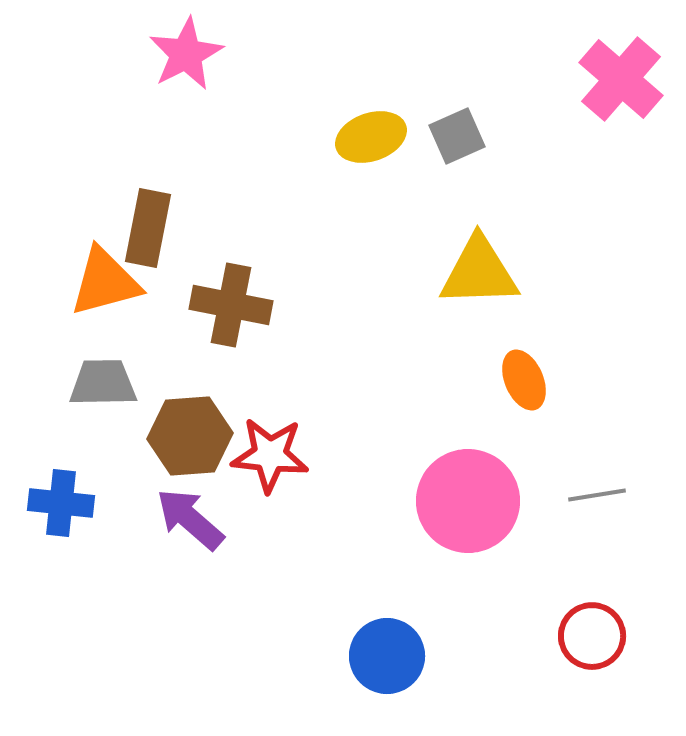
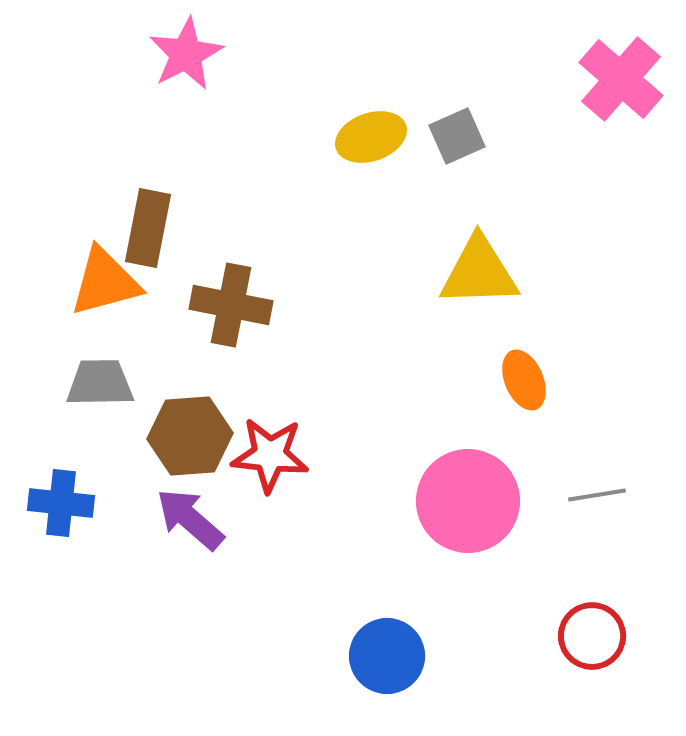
gray trapezoid: moved 3 px left
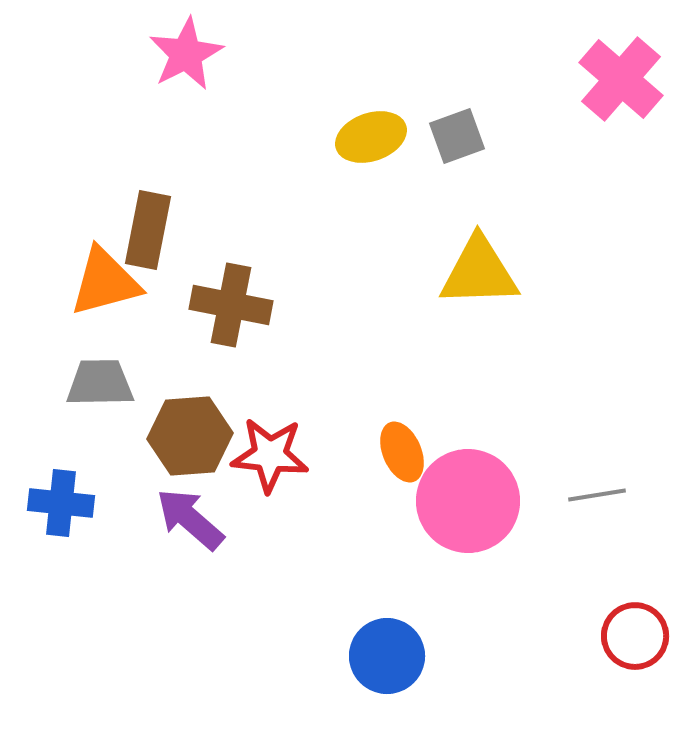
gray square: rotated 4 degrees clockwise
brown rectangle: moved 2 px down
orange ellipse: moved 122 px left, 72 px down
red circle: moved 43 px right
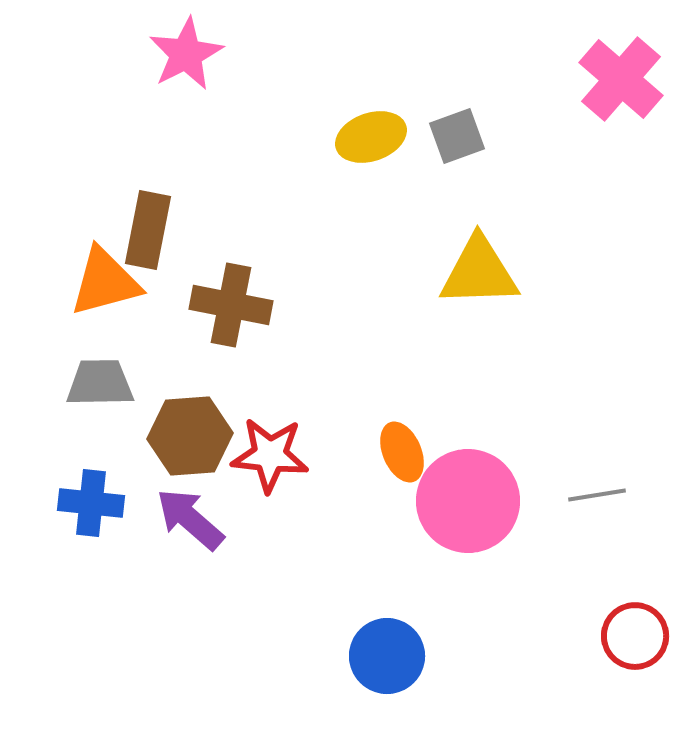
blue cross: moved 30 px right
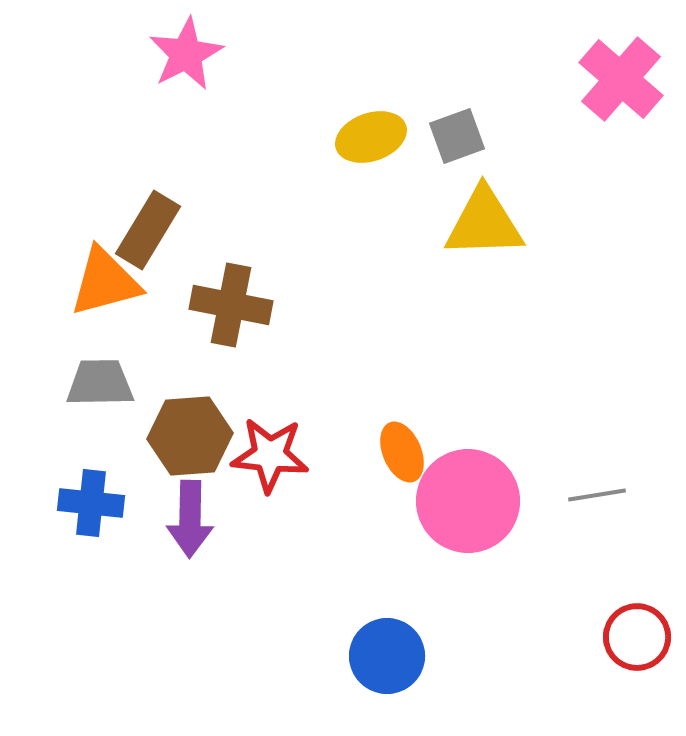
brown rectangle: rotated 20 degrees clockwise
yellow triangle: moved 5 px right, 49 px up
purple arrow: rotated 130 degrees counterclockwise
red circle: moved 2 px right, 1 px down
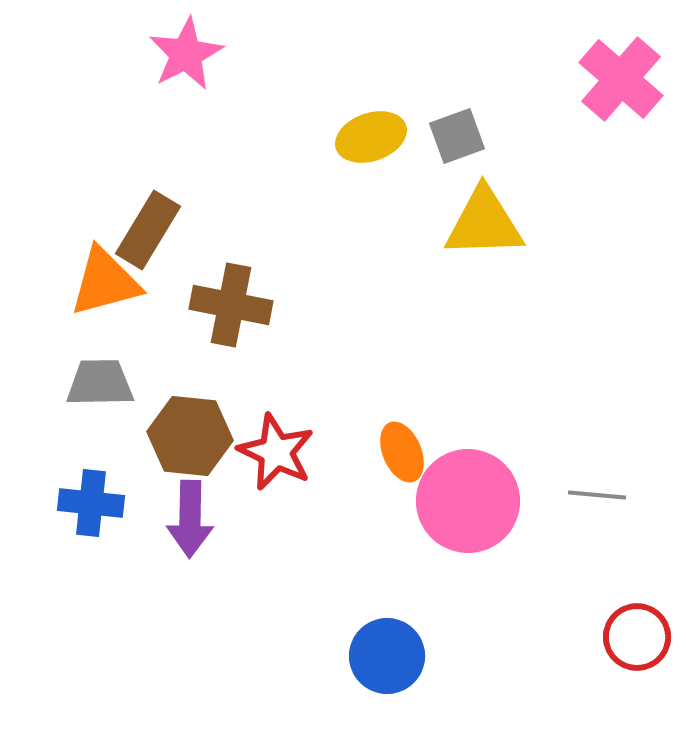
brown hexagon: rotated 10 degrees clockwise
red star: moved 6 px right, 3 px up; rotated 20 degrees clockwise
gray line: rotated 14 degrees clockwise
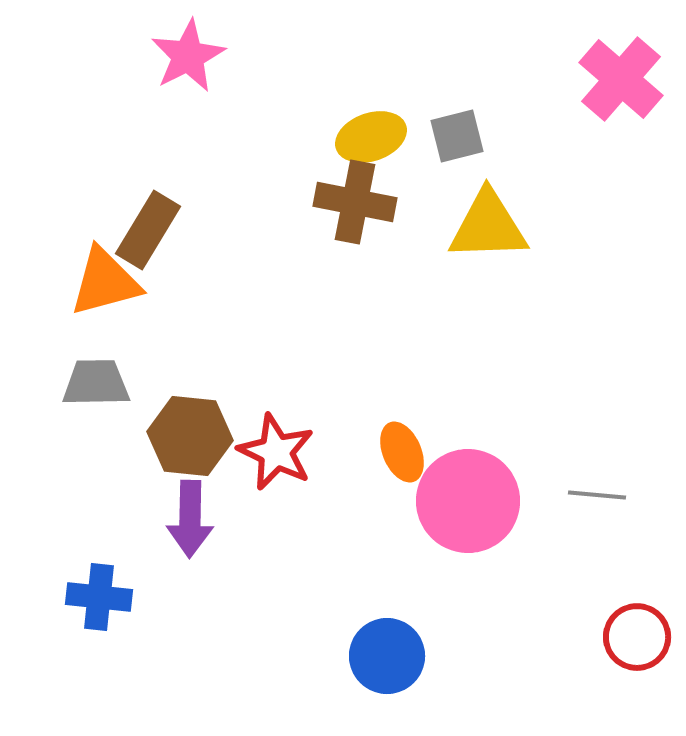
pink star: moved 2 px right, 2 px down
gray square: rotated 6 degrees clockwise
yellow triangle: moved 4 px right, 3 px down
brown cross: moved 124 px right, 103 px up
gray trapezoid: moved 4 px left
blue cross: moved 8 px right, 94 px down
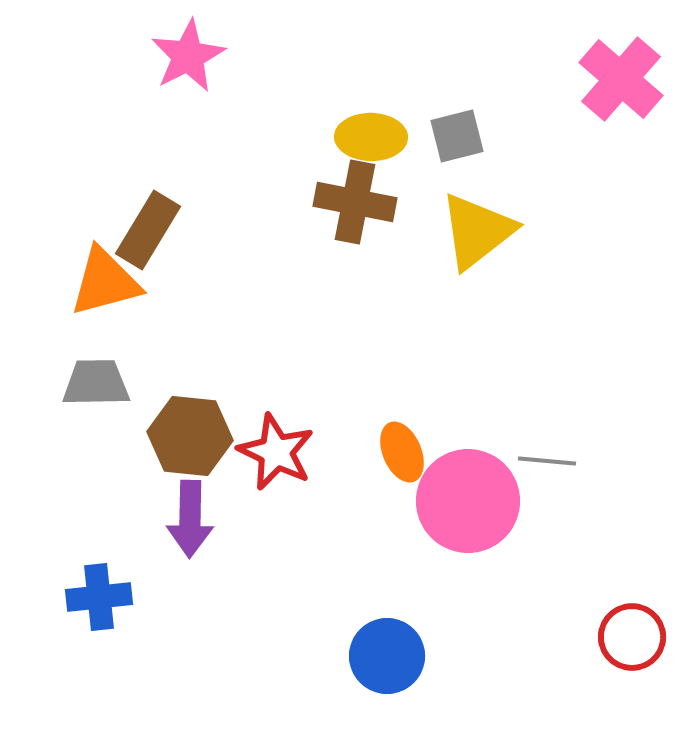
yellow ellipse: rotated 20 degrees clockwise
yellow triangle: moved 11 px left, 5 px down; rotated 36 degrees counterclockwise
gray line: moved 50 px left, 34 px up
blue cross: rotated 12 degrees counterclockwise
red circle: moved 5 px left
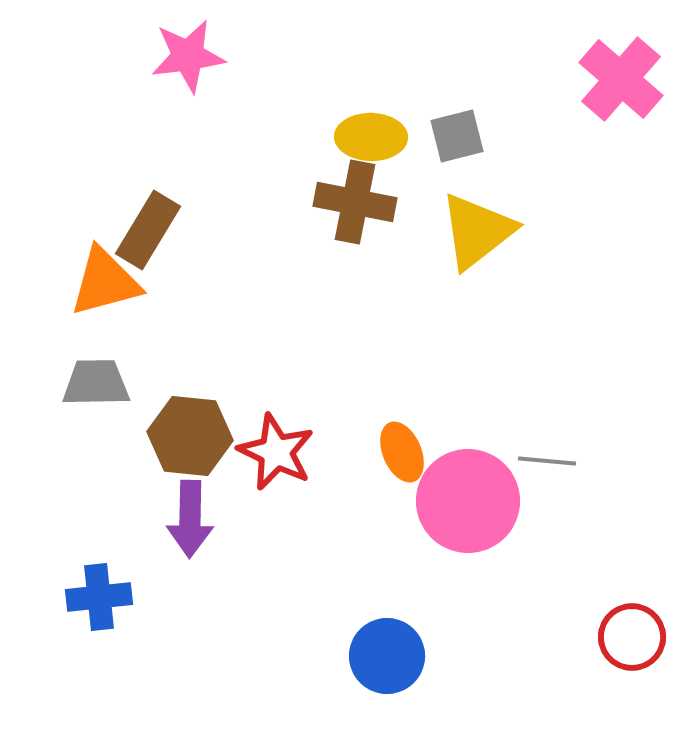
pink star: rotated 20 degrees clockwise
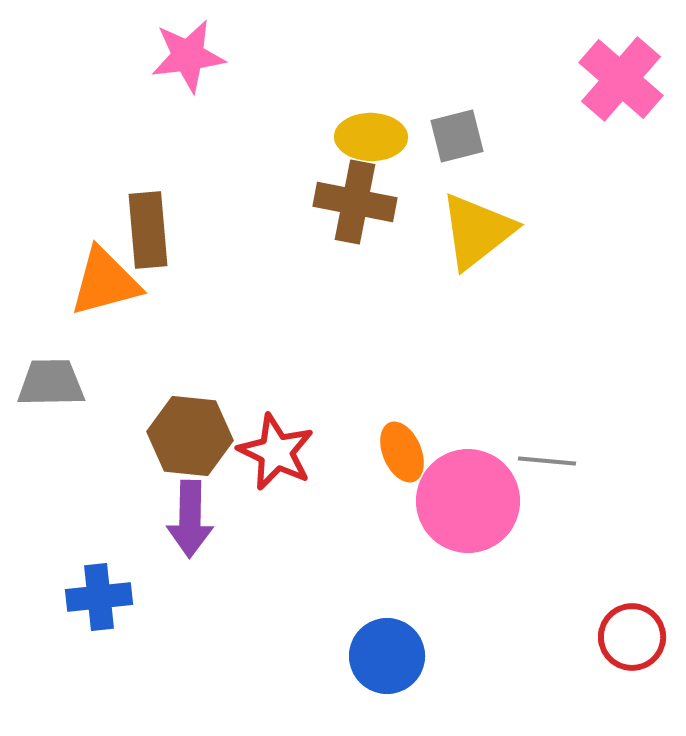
brown rectangle: rotated 36 degrees counterclockwise
gray trapezoid: moved 45 px left
